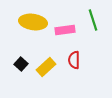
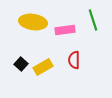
yellow rectangle: moved 3 px left; rotated 12 degrees clockwise
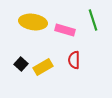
pink rectangle: rotated 24 degrees clockwise
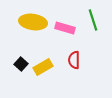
pink rectangle: moved 2 px up
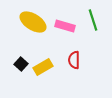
yellow ellipse: rotated 24 degrees clockwise
pink rectangle: moved 2 px up
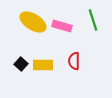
pink rectangle: moved 3 px left
red semicircle: moved 1 px down
yellow rectangle: moved 2 px up; rotated 30 degrees clockwise
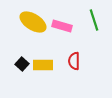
green line: moved 1 px right
black square: moved 1 px right
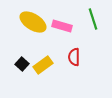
green line: moved 1 px left, 1 px up
red semicircle: moved 4 px up
yellow rectangle: rotated 36 degrees counterclockwise
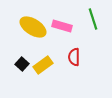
yellow ellipse: moved 5 px down
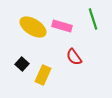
red semicircle: rotated 36 degrees counterclockwise
yellow rectangle: moved 10 px down; rotated 30 degrees counterclockwise
